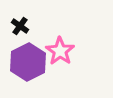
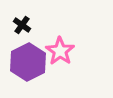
black cross: moved 2 px right, 1 px up
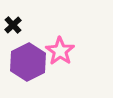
black cross: moved 9 px left; rotated 12 degrees clockwise
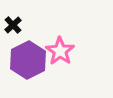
purple hexagon: moved 2 px up
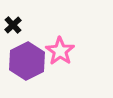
purple hexagon: moved 1 px left, 1 px down
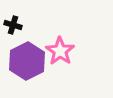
black cross: rotated 30 degrees counterclockwise
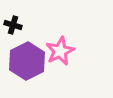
pink star: rotated 12 degrees clockwise
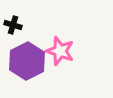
pink star: rotated 28 degrees counterclockwise
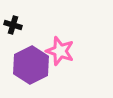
purple hexagon: moved 4 px right, 4 px down
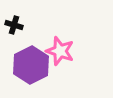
black cross: moved 1 px right
